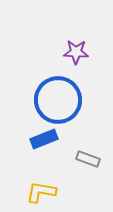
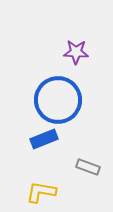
gray rectangle: moved 8 px down
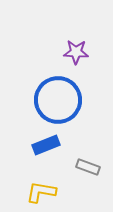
blue rectangle: moved 2 px right, 6 px down
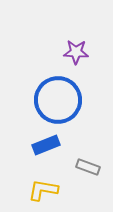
yellow L-shape: moved 2 px right, 2 px up
